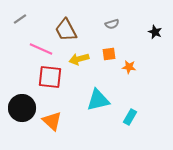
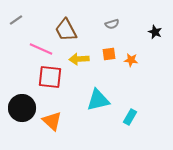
gray line: moved 4 px left, 1 px down
yellow arrow: rotated 12 degrees clockwise
orange star: moved 2 px right, 7 px up
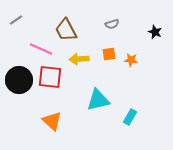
black circle: moved 3 px left, 28 px up
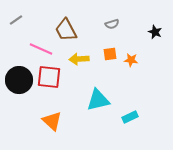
orange square: moved 1 px right
red square: moved 1 px left
cyan rectangle: rotated 35 degrees clockwise
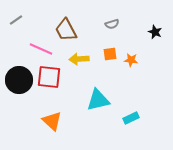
cyan rectangle: moved 1 px right, 1 px down
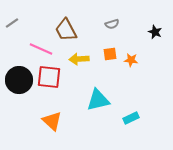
gray line: moved 4 px left, 3 px down
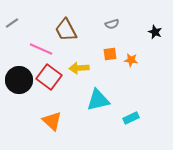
yellow arrow: moved 9 px down
red square: rotated 30 degrees clockwise
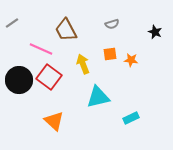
yellow arrow: moved 4 px right, 4 px up; rotated 72 degrees clockwise
cyan triangle: moved 3 px up
orange triangle: moved 2 px right
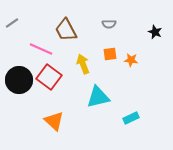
gray semicircle: moved 3 px left; rotated 16 degrees clockwise
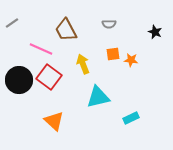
orange square: moved 3 px right
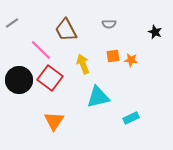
pink line: moved 1 px down; rotated 20 degrees clockwise
orange square: moved 2 px down
red square: moved 1 px right, 1 px down
orange triangle: rotated 20 degrees clockwise
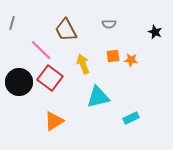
gray line: rotated 40 degrees counterclockwise
black circle: moved 2 px down
orange triangle: rotated 25 degrees clockwise
